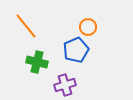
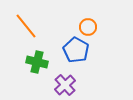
blue pentagon: rotated 20 degrees counterclockwise
purple cross: rotated 25 degrees counterclockwise
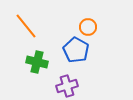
purple cross: moved 2 px right, 1 px down; rotated 25 degrees clockwise
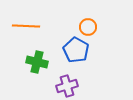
orange line: rotated 48 degrees counterclockwise
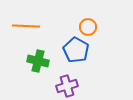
green cross: moved 1 px right, 1 px up
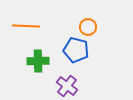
blue pentagon: rotated 15 degrees counterclockwise
green cross: rotated 15 degrees counterclockwise
purple cross: rotated 35 degrees counterclockwise
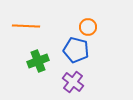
green cross: rotated 20 degrees counterclockwise
purple cross: moved 6 px right, 4 px up
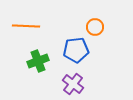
orange circle: moved 7 px right
blue pentagon: rotated 20 degrees counterclockwise
purple cross: moved 2 px down
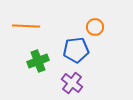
purple cross: moved 1 px left, 1 px up
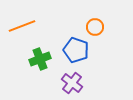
orange line: moved 4 px left; rotated 24 degrees counterclockwise
blue pentagon: rotated 25 degrees clockwise
green cross: moved 2 px right, 2 px up
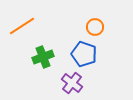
orange line: rotated 12 degrees counterclockwise
blue pentagon: moved 8 px right, 4 px down
green cross: moved 3 px right, 2 px up
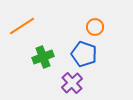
purple cross: rotated 10 degrees clockwise
